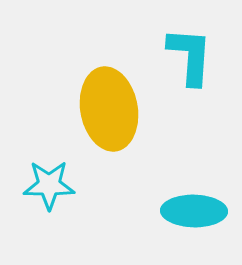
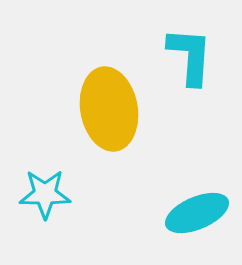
cyan star: moved 4 px left, 9 px down
cyan ellipse: moved 3 px right, 2 px down; rotated 24 degrees counterclockwise
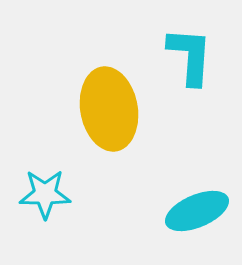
cyan ellipse: moved 2 px up
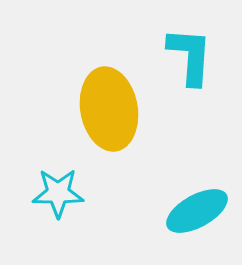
cyan star: moved 13 px right, 1 px up
cyan ellipse: rotated 6 degrees counterclockwise
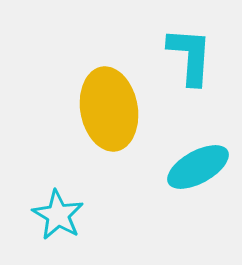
cyan star: moved 22 px down; rotated 30 degrees clockwise
cyan ellipse: moved 1 px right, 44 px up
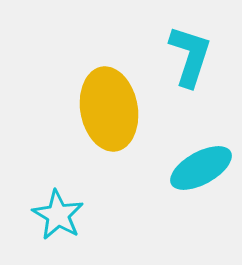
cyan L-shape: rotated 14 degrees clockwise
cyan ellipse: moved 3 px right, 1 px down
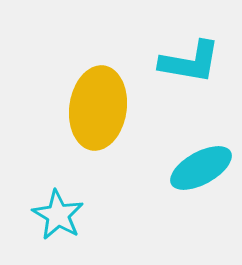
cyan L-shape: moved 6 px down; rotated 82 degrees clockwise
yellow ellipse: moved 11 px left, 1 px up; rotated 18 degrees clockwise
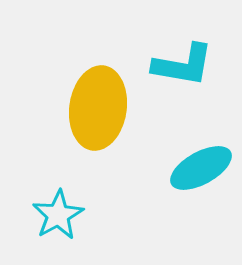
cyan L-shape: moved 7 px left, 3 px down
cyan star: rotated 12 degrees clockwise
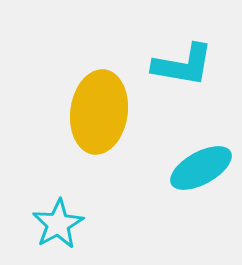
yellow ellipse: moved 1 px right, 4 px down
cyan star: moved 9 px down
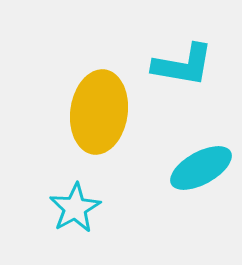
cyan star: moved 17 px right, 16 px up
